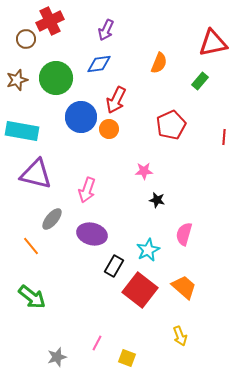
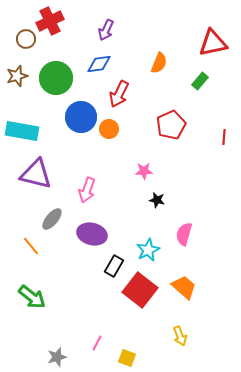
brown star: moved 4 px up
red arrow: moved 3 px right, 6 px up
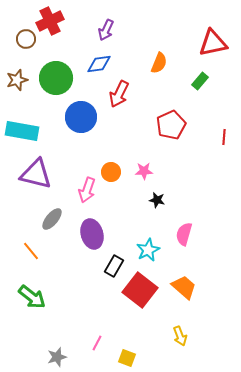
brown star: moved 4 px down
orange circle: moved 2 px right, 43 px down
purple ellipse: rotated 60 degrees clockwise
orange line: moved 5 px down
